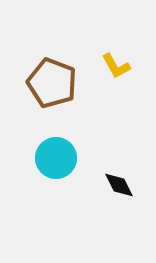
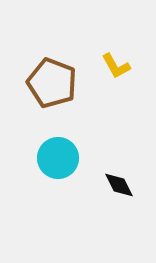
cyan circle: moved 2 px right
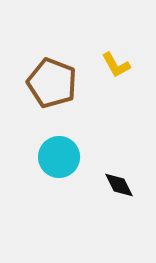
yellow L-shape: moved 1 px up
cyan circle: moved 1 px right, 1 px up
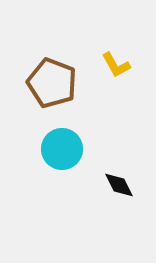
cyan circle: moved 3 px right, 8 px up
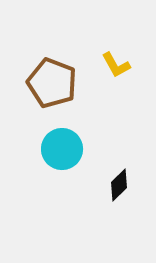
black diamond: rotated 72 degrees clockwise
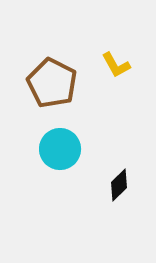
brown pentagon: rotated 6 degrees clockwise
cyan circle: moved 2 px left
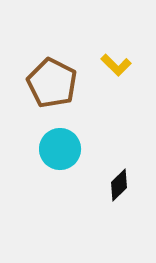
yellow L-shape: rotated 16 degrees counterclockwise
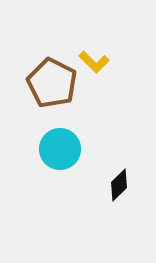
yellow L-shape: moved 22 px left, 3 px up
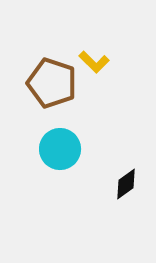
brown pentagon: rotated 9 degrees counterclockwise
black diamond: moved 7 px right, 1 px up; rotated 8 degrees clockwise
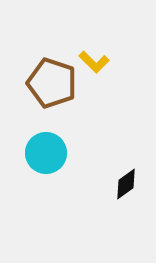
cyan circle: moved 14 px left, 4 px down
